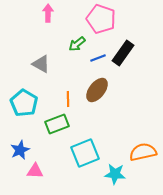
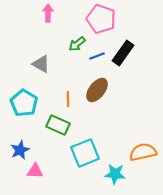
blue line: moved 1 px left, 2 px up
green rectangle: moved 1 px right, 1 px down; rotated 45 degrees clockwise
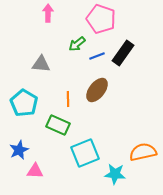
gray triangle: rotated 24 degrees counterclockwise
blue star: moved 1 px left
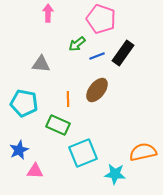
cyan pentagon: rotated 20 degrees counterclockwise
cyan square: moved 2 px left
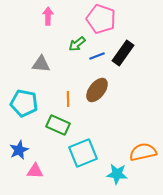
pink arrow: moved 3 px down
cyan star: moved 2 px right
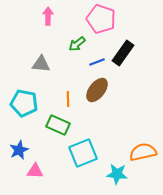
blue line: moved 6 px down
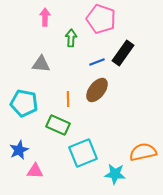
pink arrow: moved 3 px left, 1 px down
green arrow: moved 6 px left, 6 px up; rotated 132 degrees clockwise
cyan star: moved 2 px left
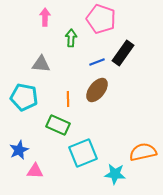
cyan pentagon: moved 6 px up
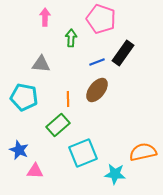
green rectangle: rotated 65 degrees counterclockwise
blue star: rotated 24 degrees counterclockwise
